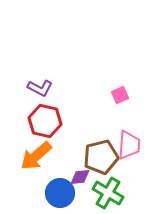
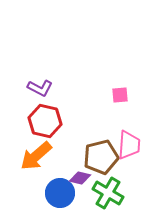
pink square: rotated 18 degrees clockwise
purple diamond: moved 1 px down; rotated 20 degrees clockwise
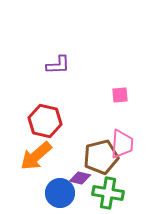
purple L-shape: moved 18 px right, 23 px up; rotated 30 degrees counterclockwise
pink trapezoid: moved 7 px left, 1 px up
green cross: rotated 20 degrees counterclockwise
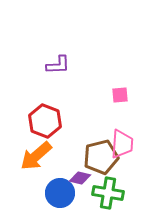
red hexagon: rotated 8 degrees clockwise
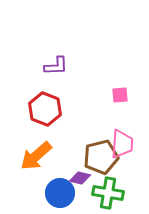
purple L-shape: moved 2 px left, 1 px down
red hexagon: moved 12 px up
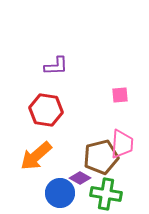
red hexagon: moved 1 px right, 1 px down; rotated 12 degrees counterclockwise
purple diamond: rotated 15 degrees clockwise
green cross: moved 2 px left, 1 px down
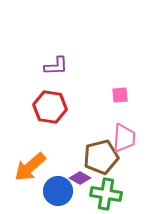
red hexagon: moved 4 px right, 3 px up
pink trapezoid: moved 2 px right, 6 px up
orange arrow: moved 6 px left, 11 px down
blue circle: moved 2 px left, 2 px up
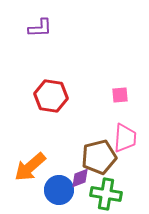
purple L-shape: moved 16 px left, 38 px up
red hexagon: moved 1 px right, 11 px up
pink trapezoid: moved 1 px right
brown pentagon: moved 2 px left
purple diamond: rotated 50 degrees counterclockwise
blue circle: moved 1 px right, 1 px up
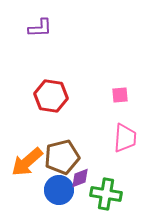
brown pentagon: moved 37 px left
orange arrow: moved 3 px left, 5 px up
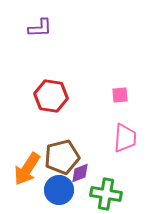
orange arrow: moved 7 px down; rotated 16 degrees counterclockwise
purple diamond: moved 5 px up
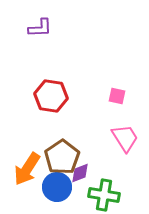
pink square: moved 3 px left, 1 px down; rotated 18 degrees clockwise
pink trapezoid: rotated 36 degrees counterclockwise
brown pentagon: rotated 20 degrees counterclockwise
blue circle: moved 2 px left, 3 px up
green cross: moved 2 px left, 1 px down
